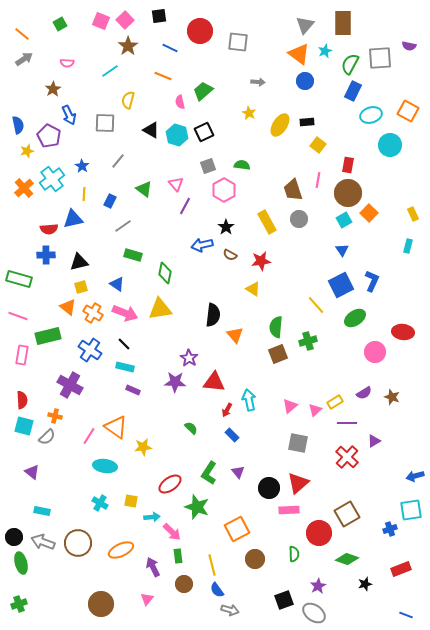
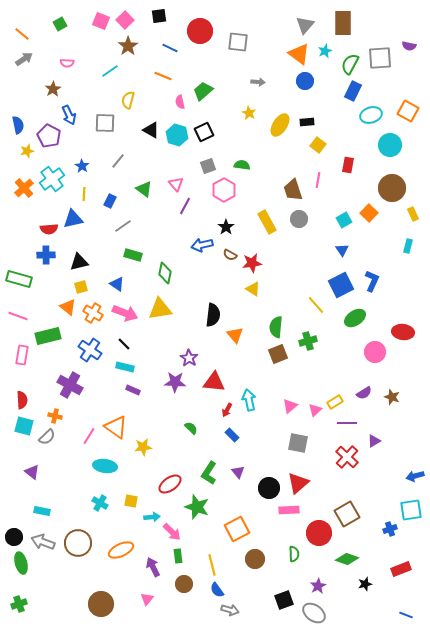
brown circle at (348, 193): moved 44 px right, 5 px up
red star at (261, 261): moved 9 px left, 2 px down
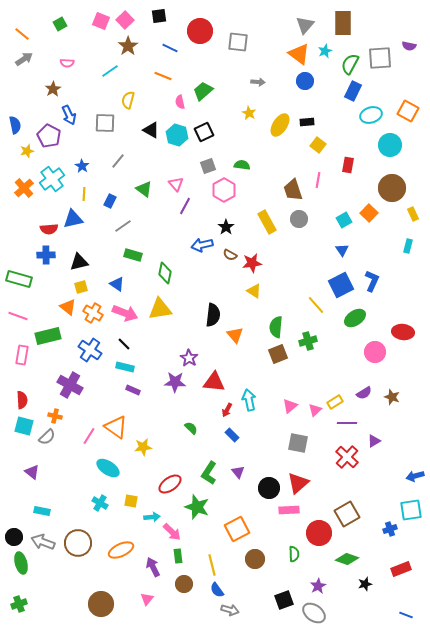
blue semicircle at (18, 125): moved 3 px left
yellow triangle at (253, 289): moved 1 px right, 2 px down
cyan ellipse at (105, 466): moved 3 px right, 2 px down; rotated 25 degrees clockwise
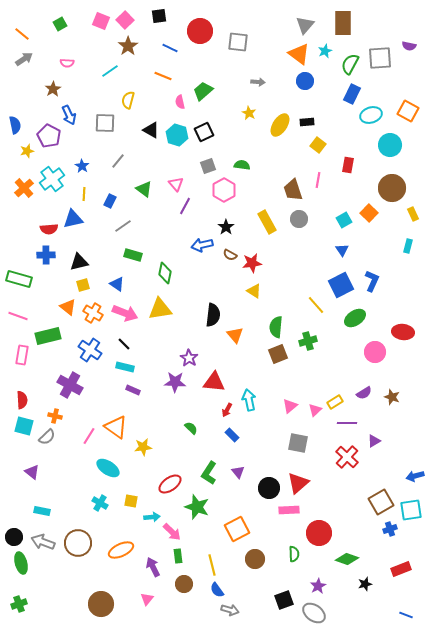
blue rectangle at (353, 91): moved 1 px left, 3 px down
yellow square at (81, 287): moved 2 px right, 2 px up
brown square at (347, 514): moved 34 px right, 12 px up
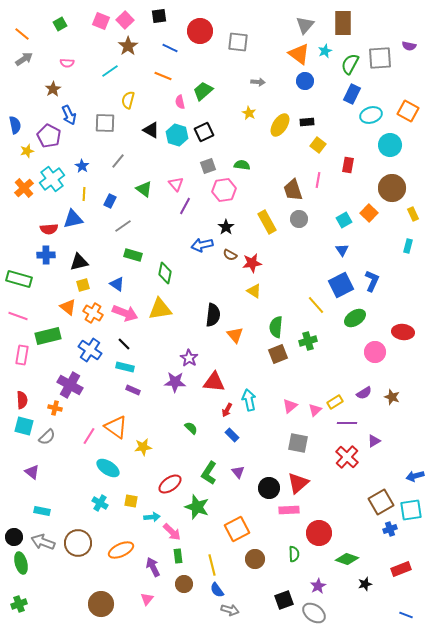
pink hexagon at (224, 190): rotated 20 degrees clockwise
orange cross at (55, 416): moved 8 px up
